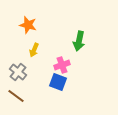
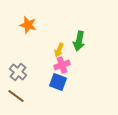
yellow arrow: moved 25 px right
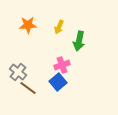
orange star: rotated 18 degrees counterclockwise
yellow arrow: moved 23 px up
blue square: rotated 30 degrees clockwise
brown line: moved 12 px right, 8 px up
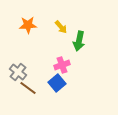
yellow arrow: moved 2 px right; rotated 64 degrees counterclockwise
blue square: moved 1 px left, 1 px down
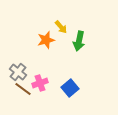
orange star: moved 18 px right, 15 px down; rotated 12 degrees counterclockwise
pink cross: moved 22 px left, 18 px down
blue square: moved 13 px right, 5 px down
brown line: moved 5 px left, 1 px down
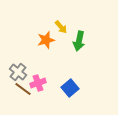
pink cross: moved 2 px left
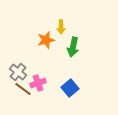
yellow arrow: rotated 40 degrees clockwise
green arrow: moved 6 px left, 6 px down
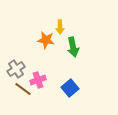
yellow arrow: moved 1 px left
orange star: rotated 24 degrees clockwise
green arrow: rotated 24 degrees counterclockwise
gray cross: moved 2 px left, 3 px up; rotated 18 degrees clockwise
pink cross: moved 3 px up
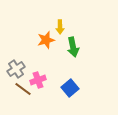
orange star: rotated 24 degrees counterclockwise
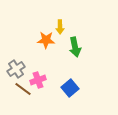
orange star: rotated 18 degrees clockwise
green arrow: moved 2 px right
